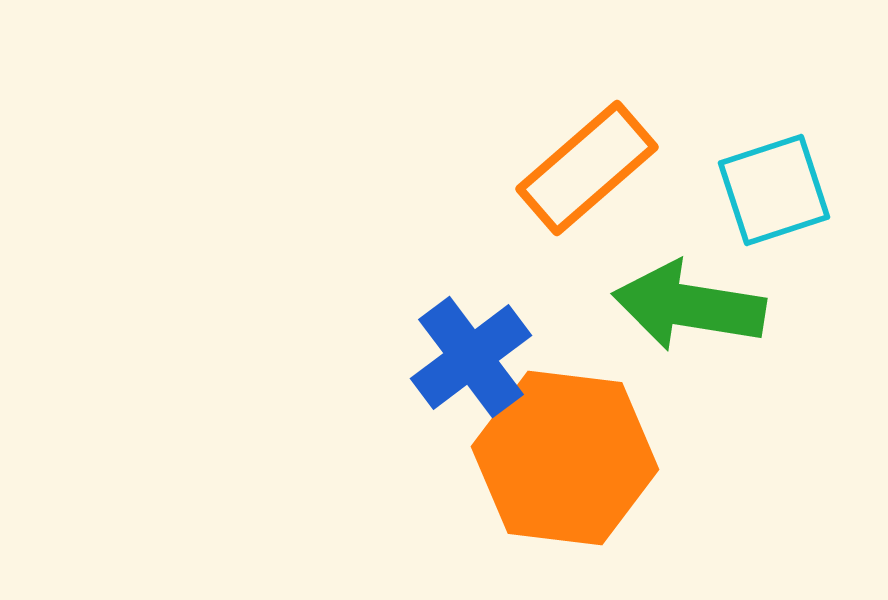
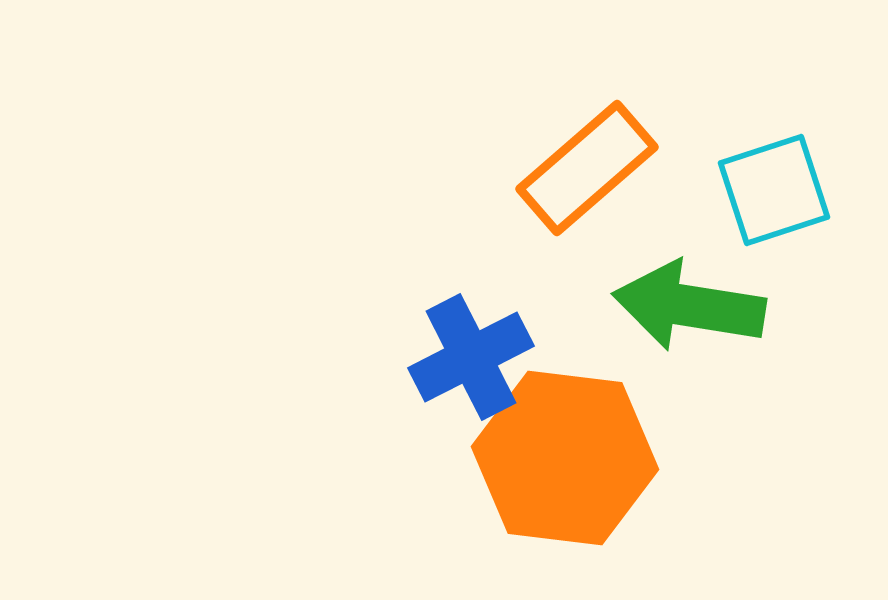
blue cross: rotated 10 degrees clockwise
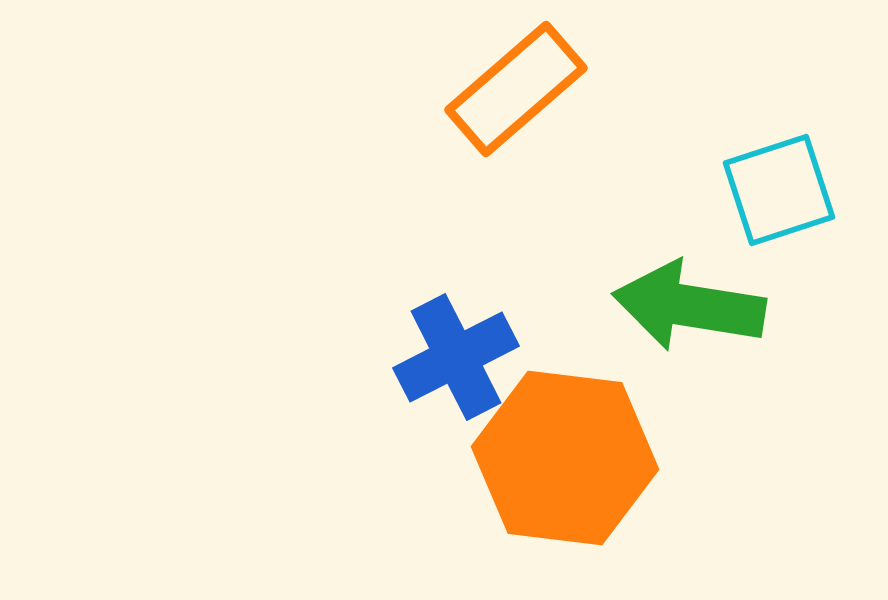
orange rectangle: moved 71 px left, 79 px up
cyan square: moved 5 px right
blue cross: moved 15 px left
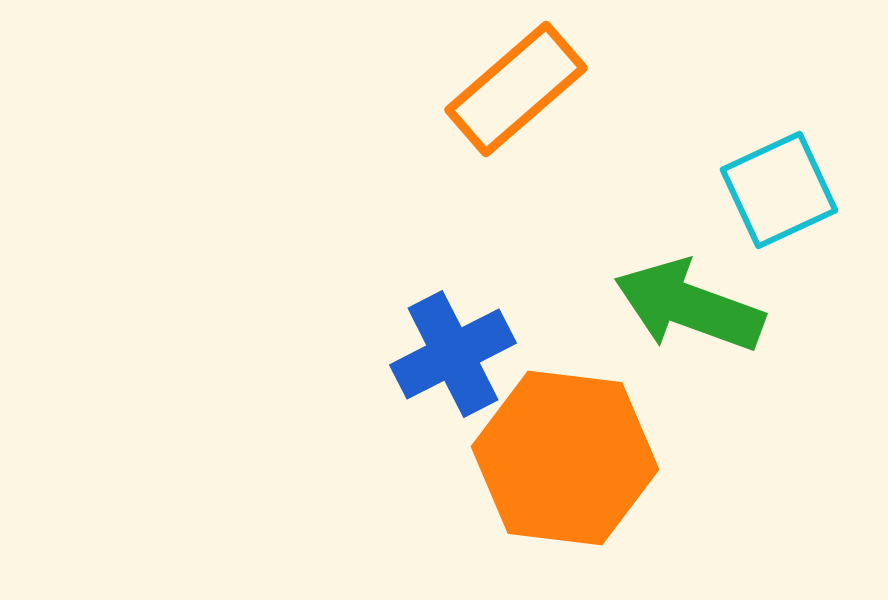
cyan square: rotated 7 degrees counterclockwise
green arrow: rotated 11 degrees clockwise
blue cross: moved 3 px left, 3 px up
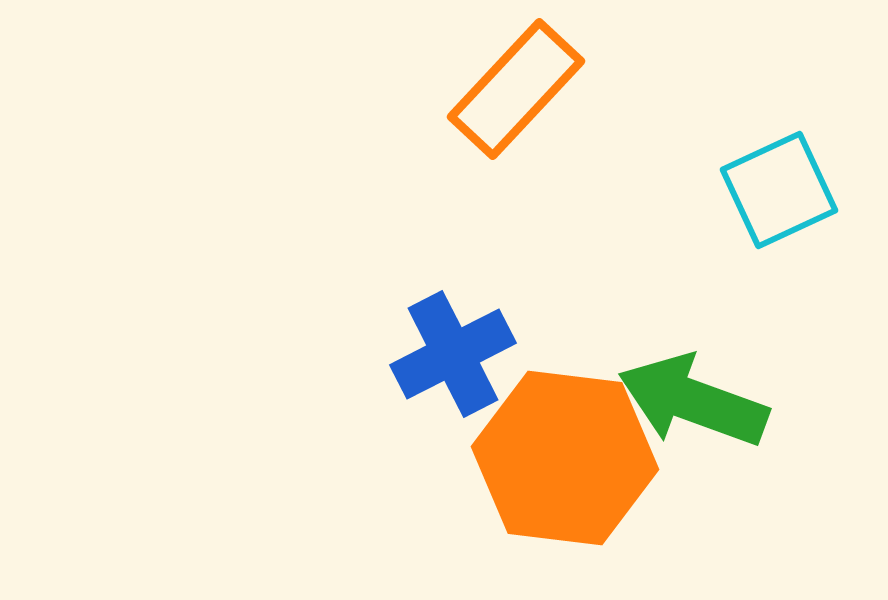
orange rectangle: rotated 6 degrees counterclockwise
green arrow: moved 4 px right, 95 px down
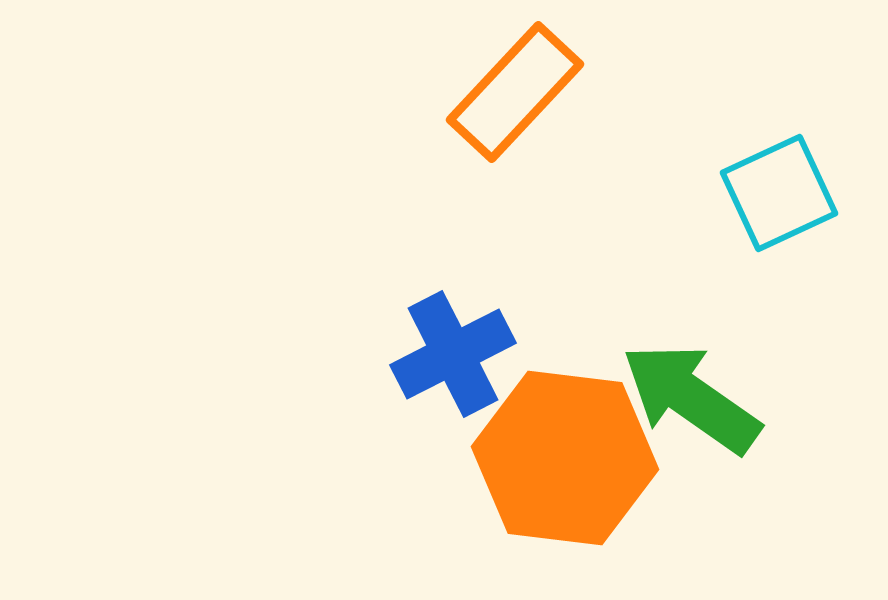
orange rectangle: moved 1 px left, 3 px down
cyan square: moved 3 px down
green arrow: moved 2 px left, 3 px up; rotated 15 degrees clockwise
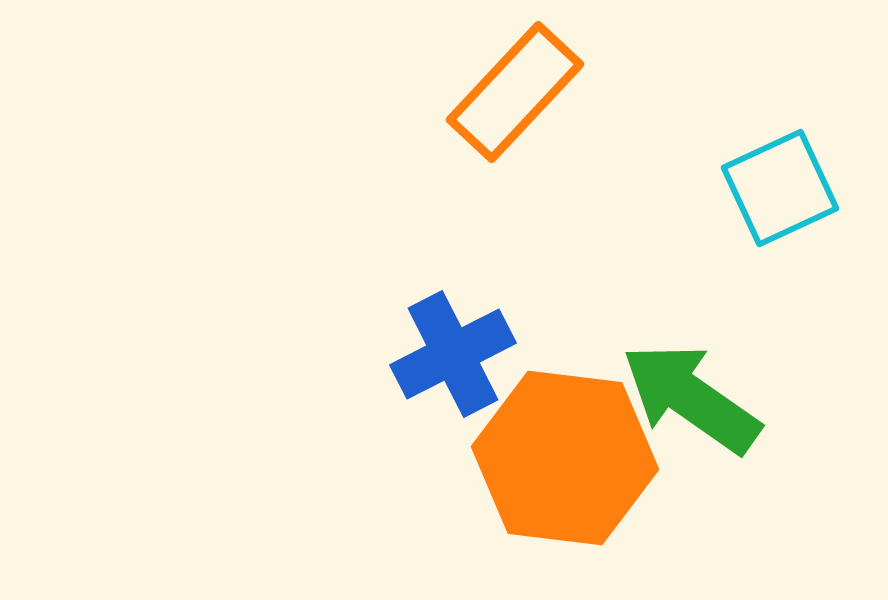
cyan square: moved 1 px right, 5 px up
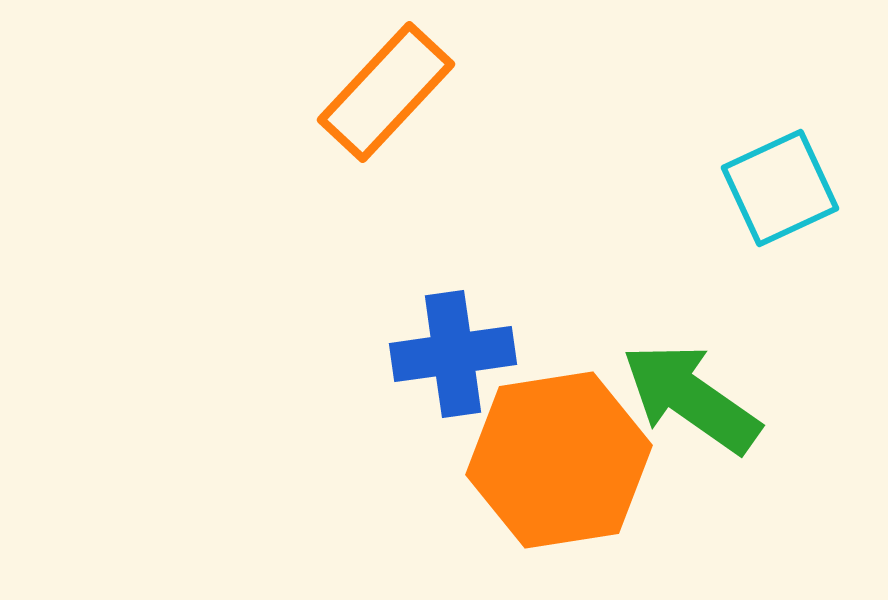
orange rectangle: moved 129 px left
blue cross: rotated 19 degrees clockwise
orange hexagon: moved 6 px left, 2 px down; rotated 16 degrees counterclockwise
